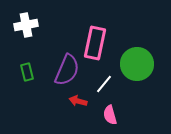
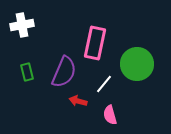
white cross: moved 4 px left
purple semicircle: moved 3 px left, 2 px down
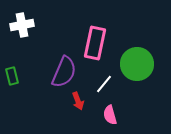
green rectangle: moved 15 px left, 4 px down
red arrow: rotated 126 degrees counterclockwise
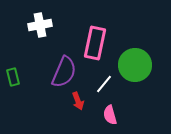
white cross: moved 18 px right
green circle: moved 2 px left, 1 px down
green rectangle: moved 1 px right, 1 px down
